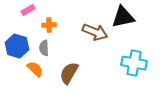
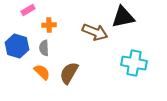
orange semicircle: moved 7 px right, 3 px down
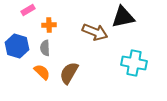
gray semicircle: moved 1 px right
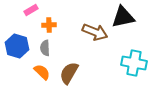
pink rectangle: moved 3 px right
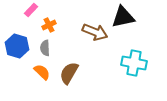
pink rectangle: rotated 16 degrees counterclockwise
orange cross: rotated 24 degrees counterclockwise
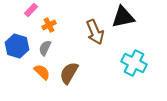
brown arrow: rotated 45 degrees clockwise
gray semicircle: rotated 28 degrees clockwise
cyan cross: rotated 15 degrees clockwise
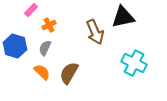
blue hexagon: moved 2 px left
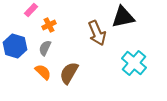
brown arrow: moved 2 px right, 1 px down
cyan cross: rotated 15 degrees clockwise
orange semicircle: moved 1 px right
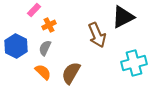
pink rectangle: moved 3 px right
black triangle: rotated 15 degrees counterclockwise
brown arrow: moved 2 px down
blue hexagon: moved 1 px right; rotated 10 degrees clockwise
cyan cross: rotated 35 degrees clockwise
brown semicircle: moved 2 px right
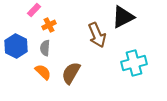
gray semicircle: rotated 21 degrees counterclockwise
